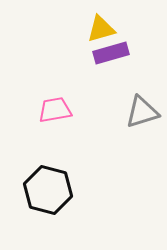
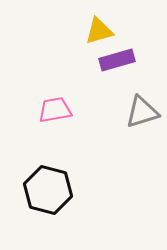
yellow triangle: moved 2 px left, 2 px down
purple rectangle: moved 6 px right, 7 px down
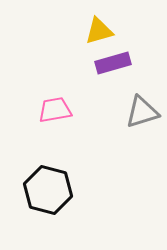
purple rectangle: moved 4 px left, 3 px down
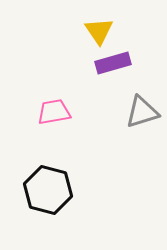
yellow triangle: rotated 48 degrees counterclockwise
pink trapezoid: moved 1 px left, 2 px down
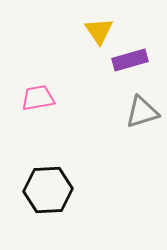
purple rectangle: moved 17 px right, 3 px up
pink trapezoid: moved 16 px left, 14 px up
black hexagon: rotated 18 degrees counterclockwise
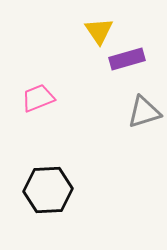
purple rectangle: moved 3 px left, 1 px up
pink trapezoid: rotated 12 degrees counterclockwise
gray triangle: moved 2 px right
